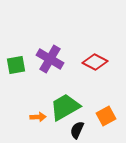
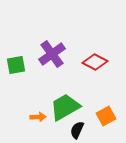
purple cross: moved 2 px right, 5 px up; rotated 24 degrees clockwise
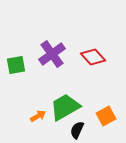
red diamond: moved 2 px left, 5 px up; rotated 20 degrees clockwise
orange arrow: moved 1 px up; rotated 28 degrees counterclockwise
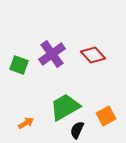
red diamond: moved 2 px up
green square: moved 3 px right; rotated 30 degrees clockwise
orange arrow: moved 12 px left, 7 px down
